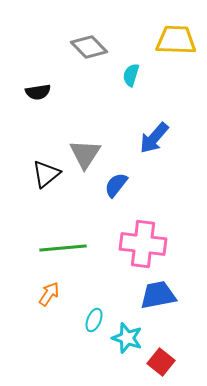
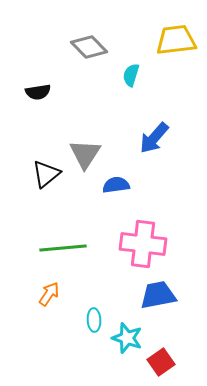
yellow trapezoid: rotated 9 degrees counterclockwise
blue semicircle: rotated 44 degrees clockwise
cyan ellipse: rotated 25 degrees counterclockwise
red square: rotated 16 degrees clockwise
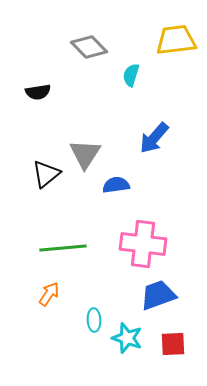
blue trapezoid: rotated 9 degrees counterclockwise
red square: moved 12 px right, 18 px up; rotated 32 degrees clockwise
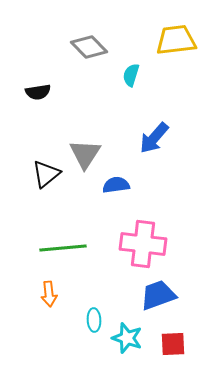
orange arrow: rotated 140 degrees clockwise
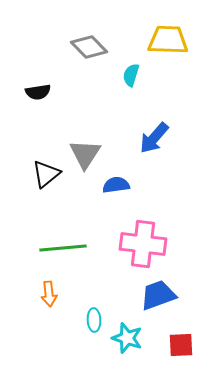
yellow trapezoid: moved 8 px left; rotated 9 degrees clockwise
red square: moved 8 px right, 1 px down
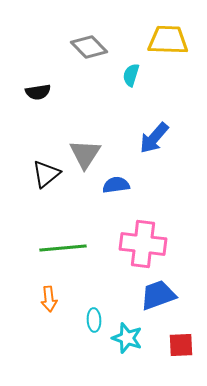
orange arrow: moved 5 px down
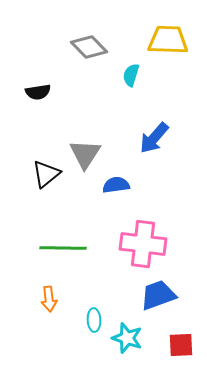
green line: rotated 6 degrees clockwise
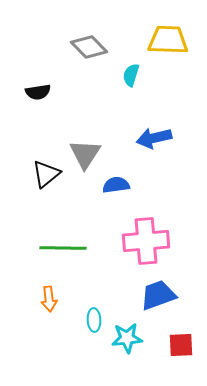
blue arrow: rotated 36 degrees clockwise
pink cross: moved 3 px right, 3 px up; rotated 12 degrees counterclockwise
cyan star: rotated 24 degrees counterclockwise
